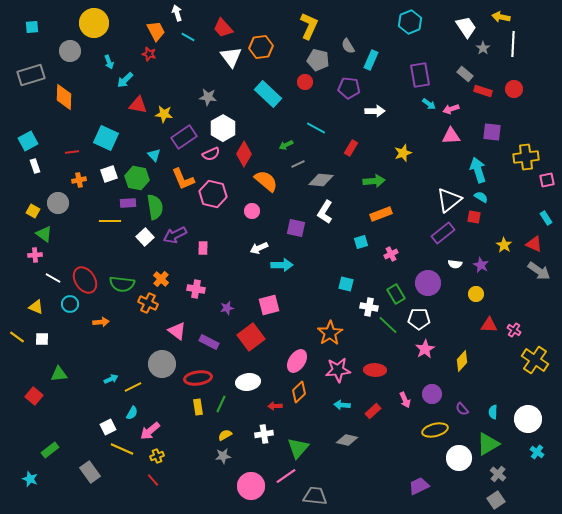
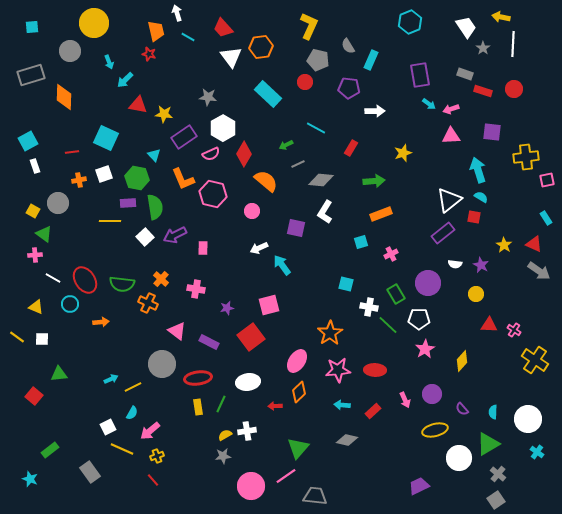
orange trapezoid at (156, 31): rotated 15 degrees clockwise
gray rectangle at (465, 74): rotated 21 degrees counterclockwise
white square at (109, 174): moved 5 px left
cyan arrow at (282, 265): rotated 125 degrees counterclockwise
white cross at (264, 434): moved 17 px left, 3 px up
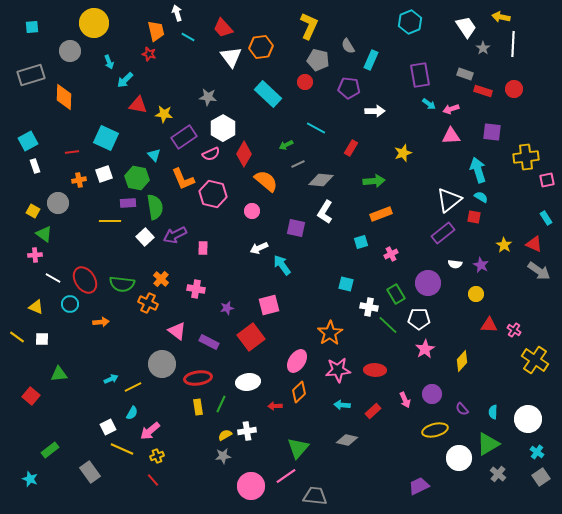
red square at (34, 396): moved 3 px left
gray square at (496, 500): moved 45 px right, 23 px up
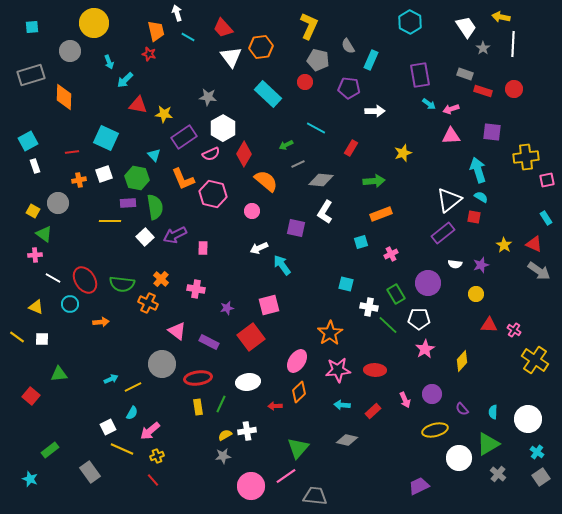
cyan hexagon at (410, 22): rotated 10 degrees counterclockwise
purple star at (481, 265): rotated 28 degrees clockwise
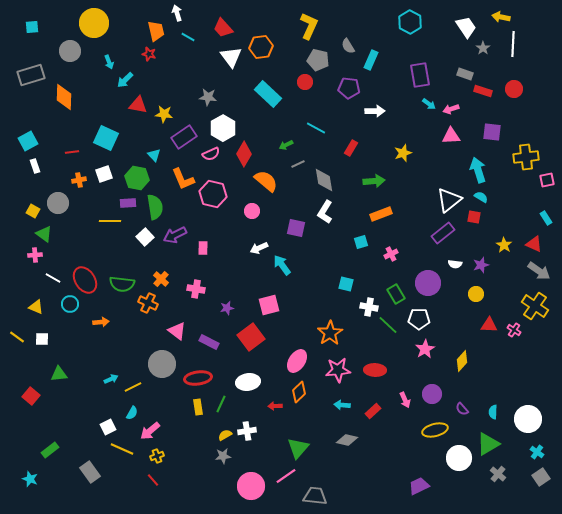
gray diamond at (321, 180): moved 3 px right; rotated 75 degrees clockwise
yellow cross at (535, 360): moved 54 px up
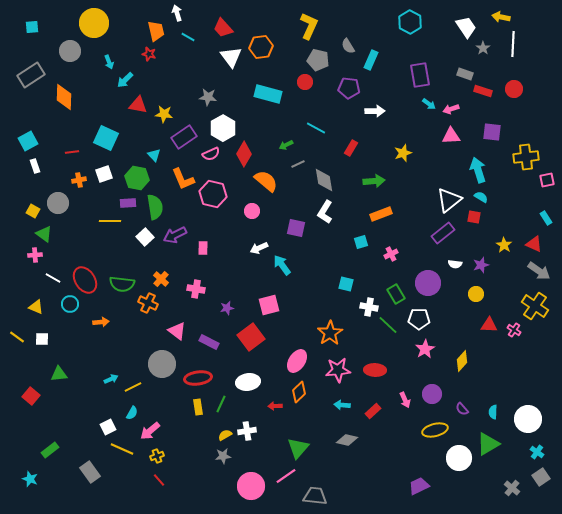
gray rectangle at (31, 75): rotated 16 degrees counterclockwise
cyan rectangle at (268, 94): rotated 28 degrees counterclockwise
gray cross at (498, 474): moved 14 px right, 14 px down
red line at (153, 480): moved 6 px right
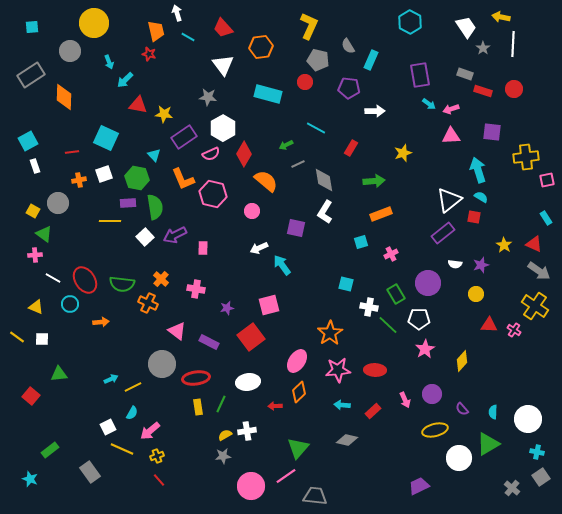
white triangle at (231, 57): moved 8 px left, 8 px down
red ellipse at (198, 378): moved 2 px left
cyan cross at (537, 452): rotated 24 degrees counterclockwise
